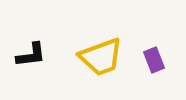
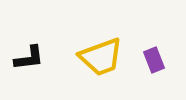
black L-shape: moved 2 px left, 3 px down
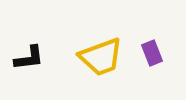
purple rectangle: moved 2 px left, 7 px up
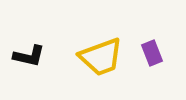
black L-shape: moved 2 px up; rotated 20 degrees clockwise
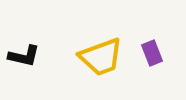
black L-shape: moved 5 px left
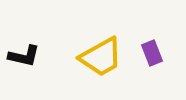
yellow trapezoid: rotated 9 degrees counterclockwise
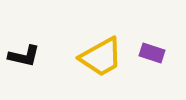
purple rectangle: rotated 50 degrees counterclockwise
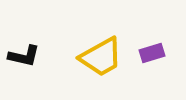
purple rectangle: rotated 35 degrees counterclockwise
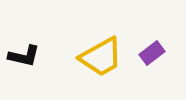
purple rectangle: rotated 20 degrees counterclockwise
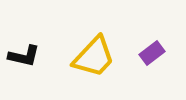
yellow trapezoid: moved 7 px left; rotated 18 degrees counterclockwise
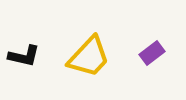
yellow trapezoid: moved 5 px left
